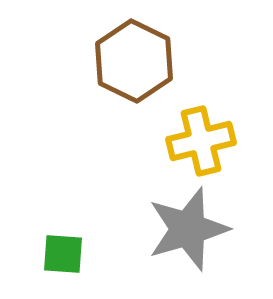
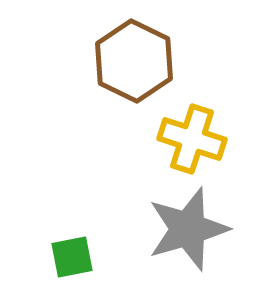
yellow cross: moved 9 px left, 2 px up; rotated 32 degrees clockwise
green square: moved 9 px right, 3 px down; rotated 15 degrees counterclockwise
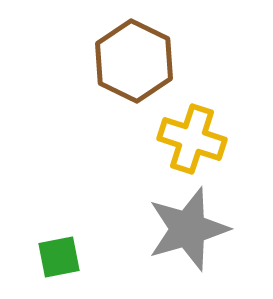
green square: moved 13 px left
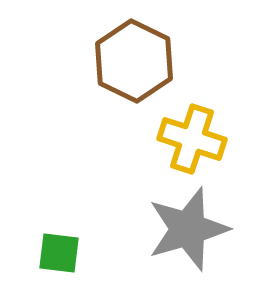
green square: moved 4 px up; rotated 18 degrees clockwise
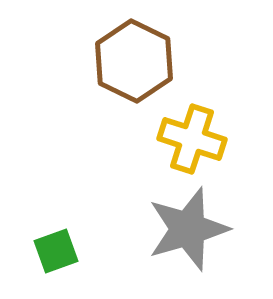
green square: moved 3 px left, 2 px up; rotated 27 degrees counterclockwise
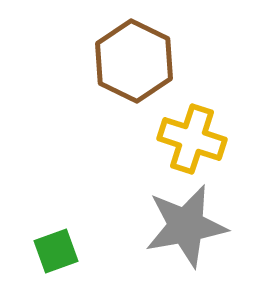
gray star: moved 2 px left, 3 px up; rotated 6 degrees clockwise
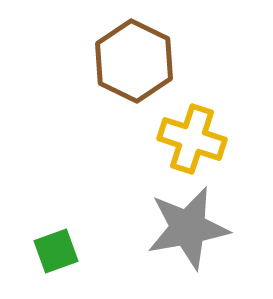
gray star: moved 2 px right, 2 px down
